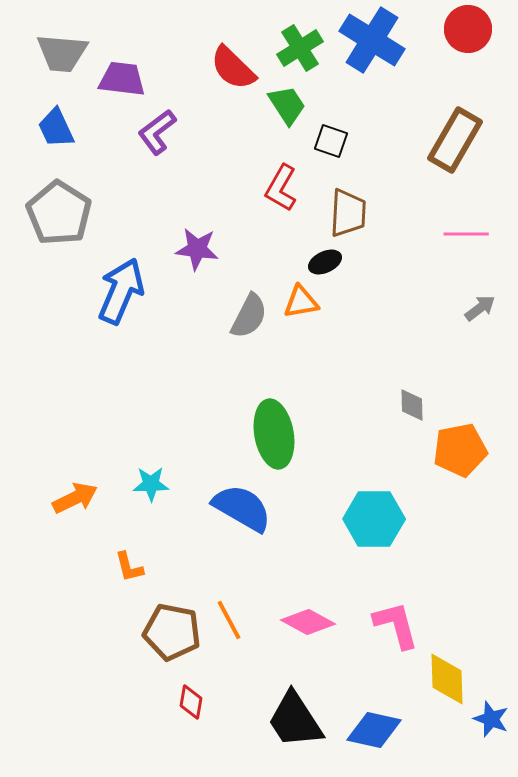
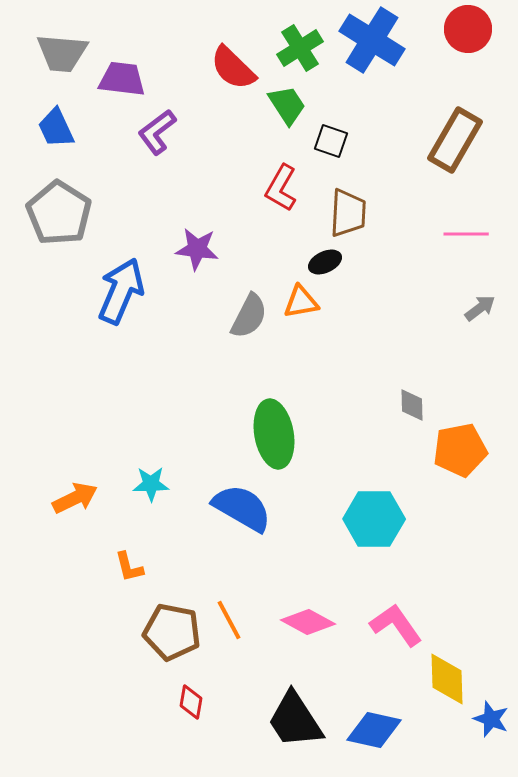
pink L-shape: rotated 20 degrees counterclockwise
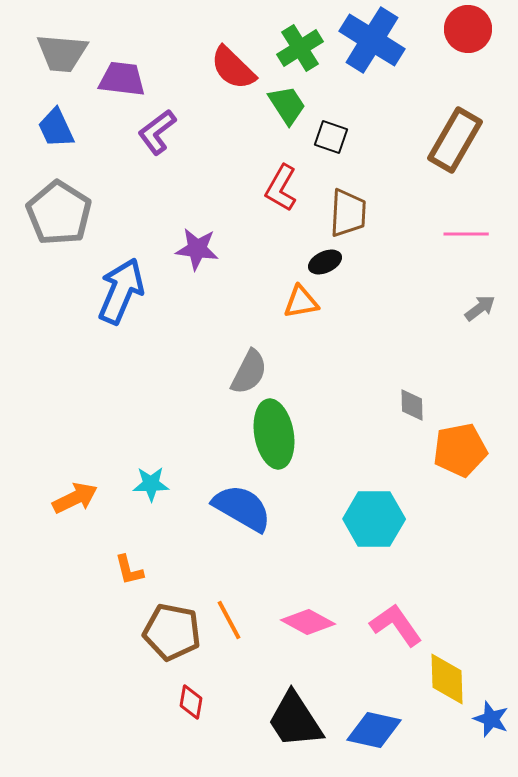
black square: moved 4 px up
gray semicircle: moved 56 px down
orange L-shape: moved 3 px down
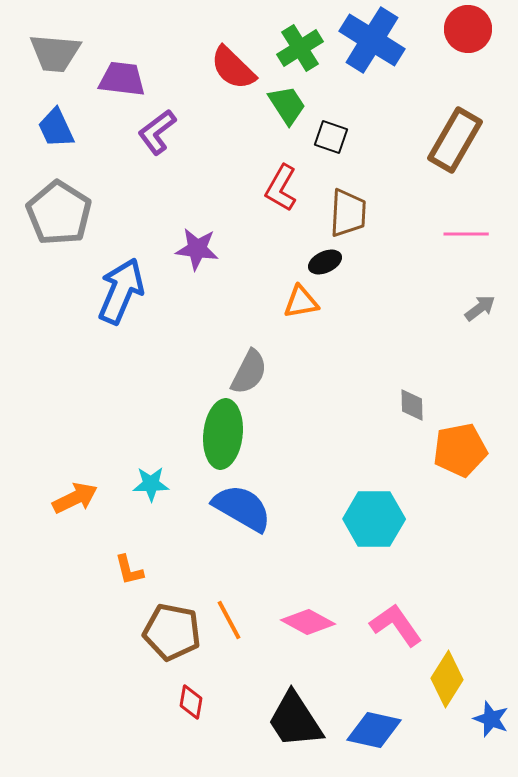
gray trapezoid: moved 7 px left
green ellipse: moved 51 px left; rotated 16 degrees clockwise
yellow diamond: rotated 34 degrees clockwise
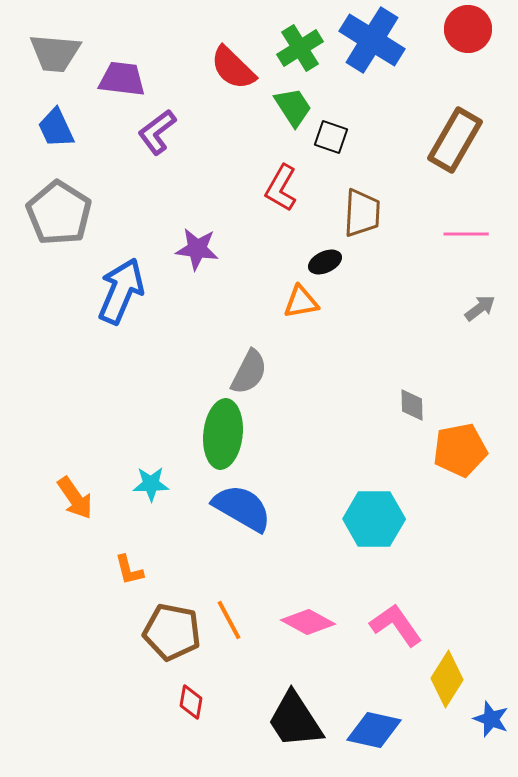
green trapezoid: moved 6 px right, 2 px down
brown trapezoid: moved 14 px right
orange arrow: rotated 81 degrees clockwise
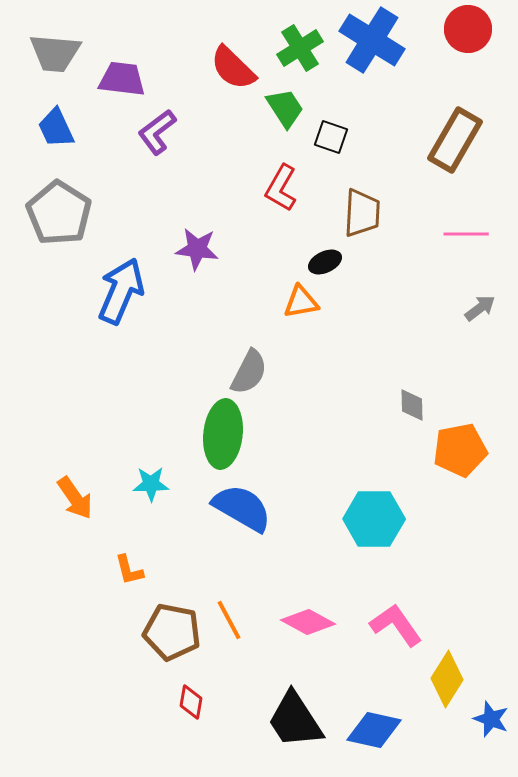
green trapezoid: moved 8 px left, 1 px down
